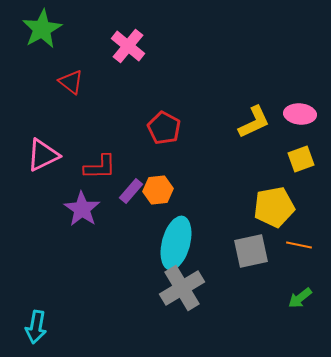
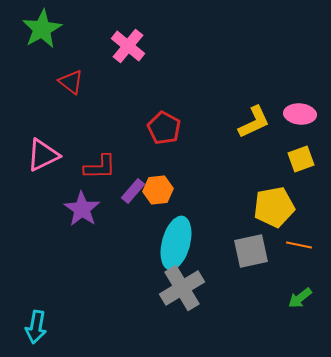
purple rectangle: moved 2 px right
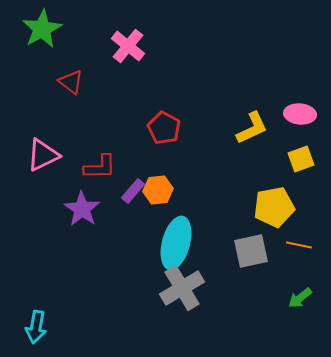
yellow L-shape: moved 2 px left, 6 px down
